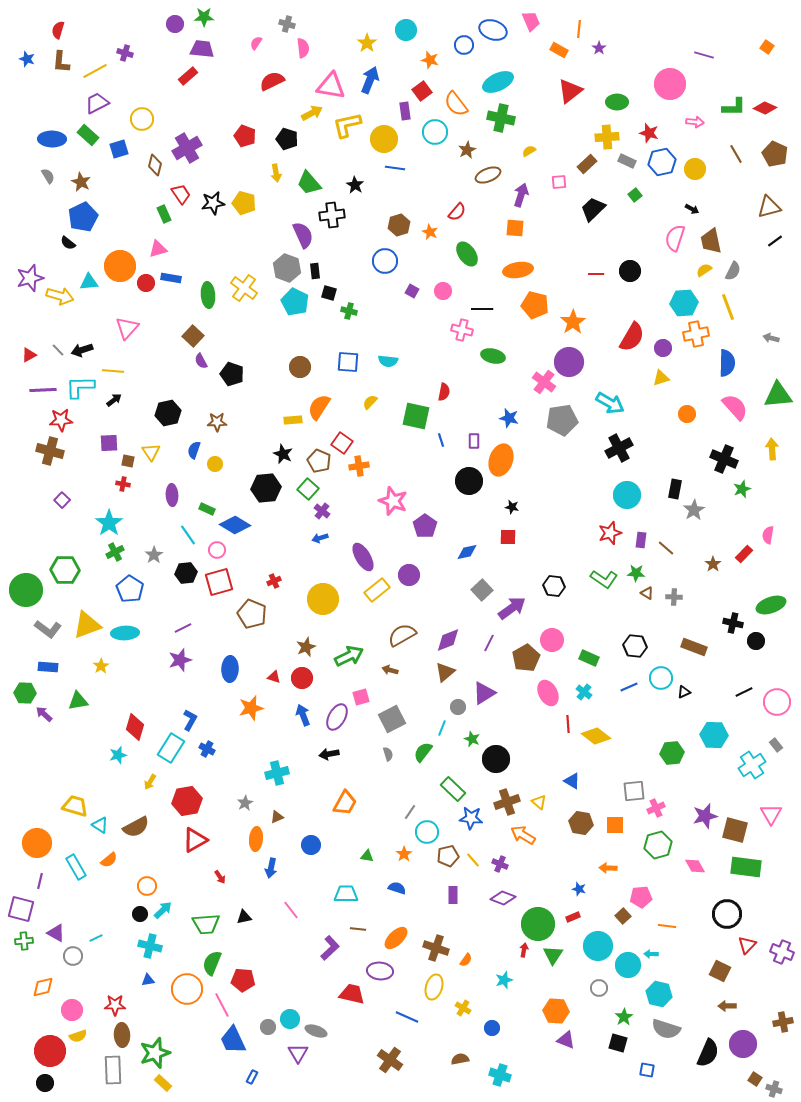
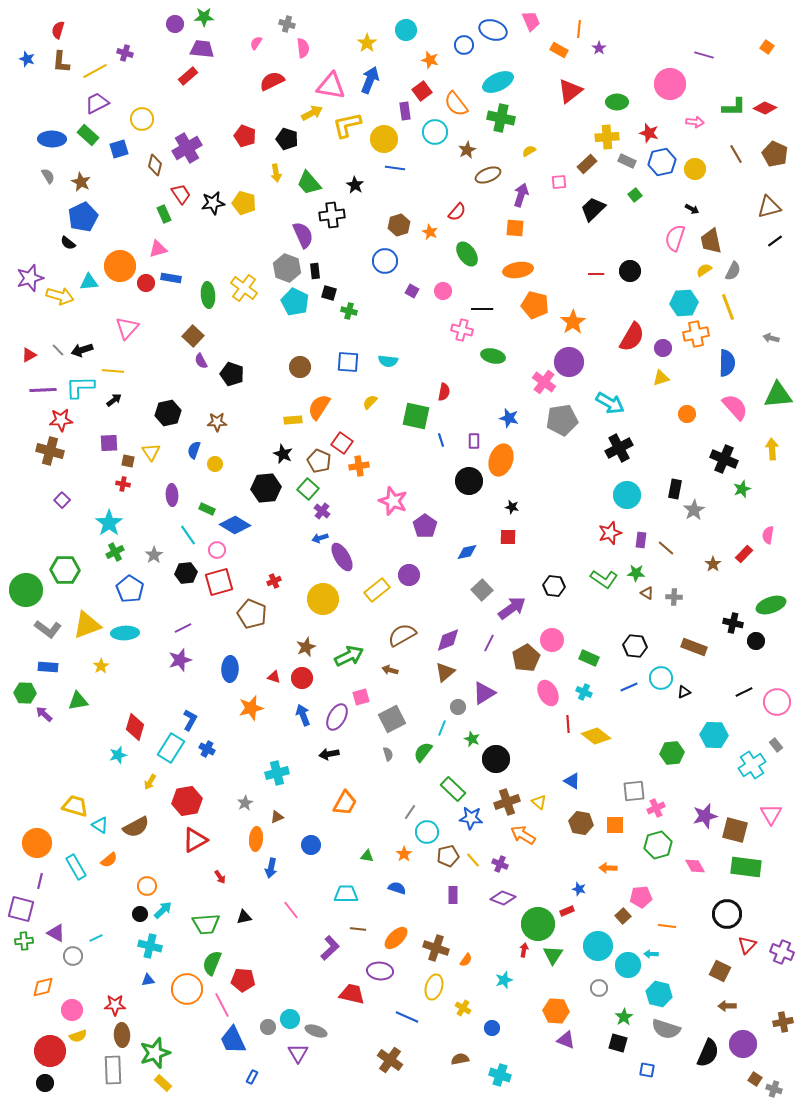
purple ellipse at (363, 557): moved 21 px left
cyan cross at (584, 692): rotated 14 degrees counterclockwise
red rectangle at (573, 917): moved 6 px left, 6 px up
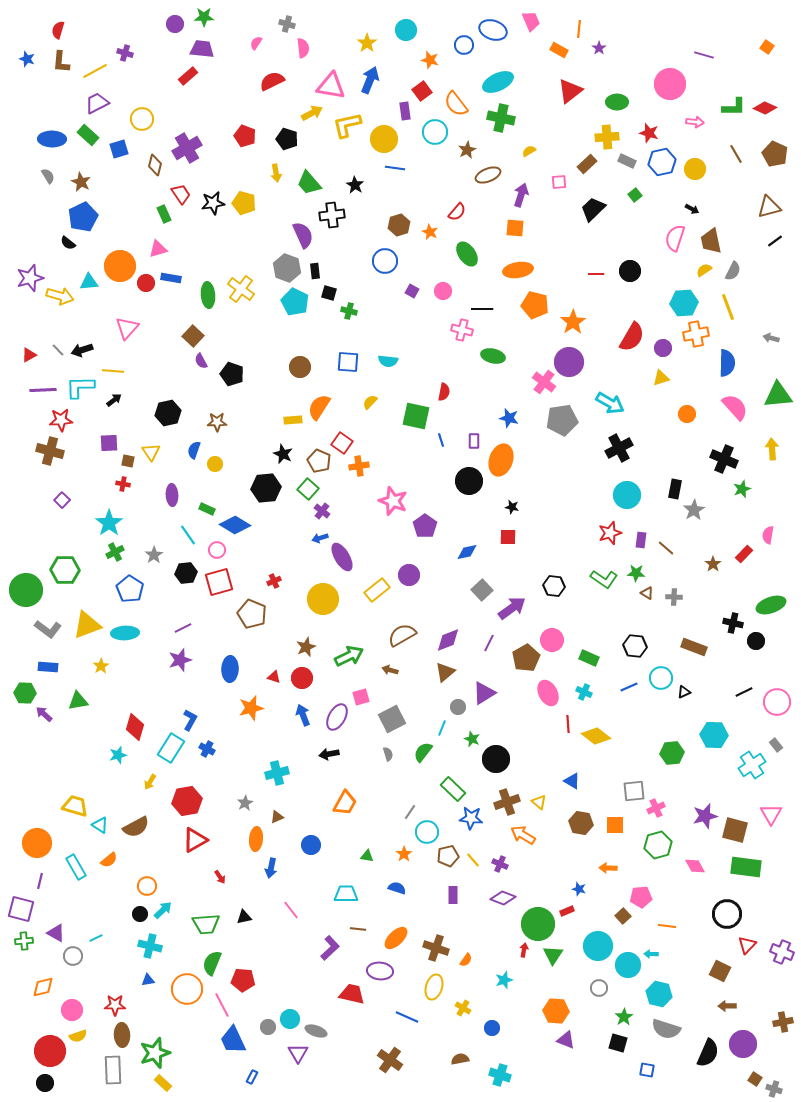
yellow cross at (244, 288): moved 3 px left, 1 px down
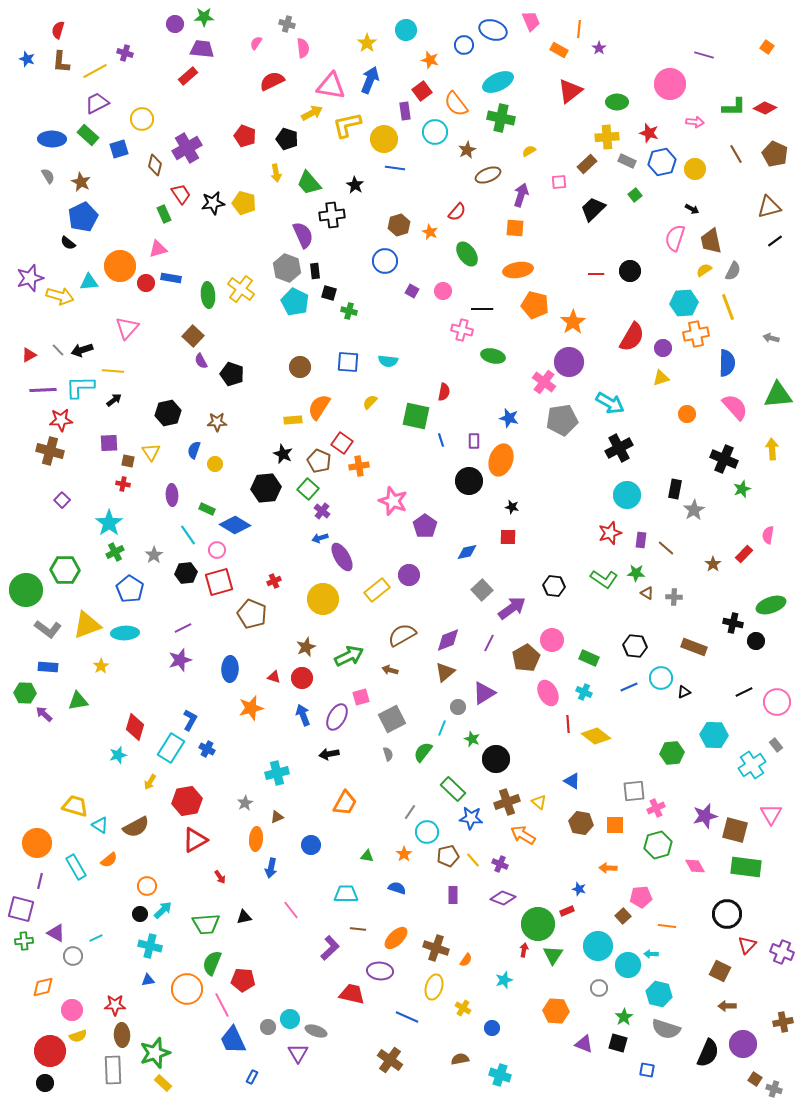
purple triangle at (566, 1040): moved 18 px right, 4 px down
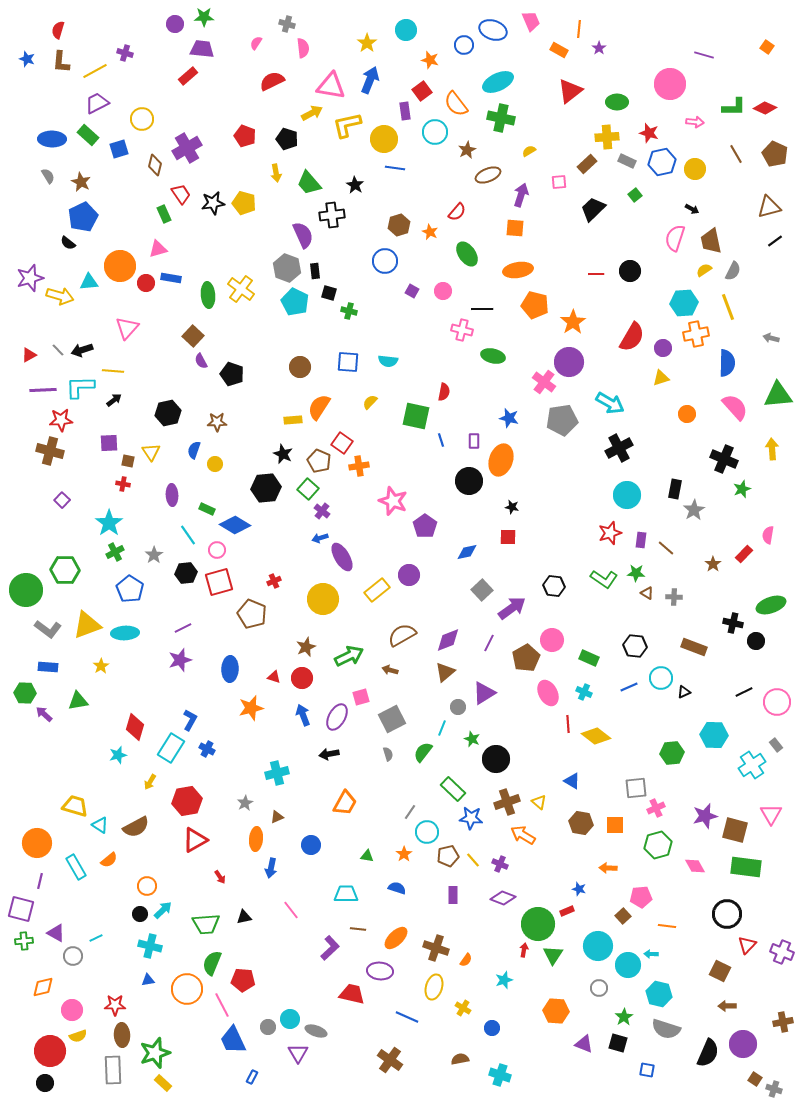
gray square at (634, 791): moved 2 px right, 3 px up
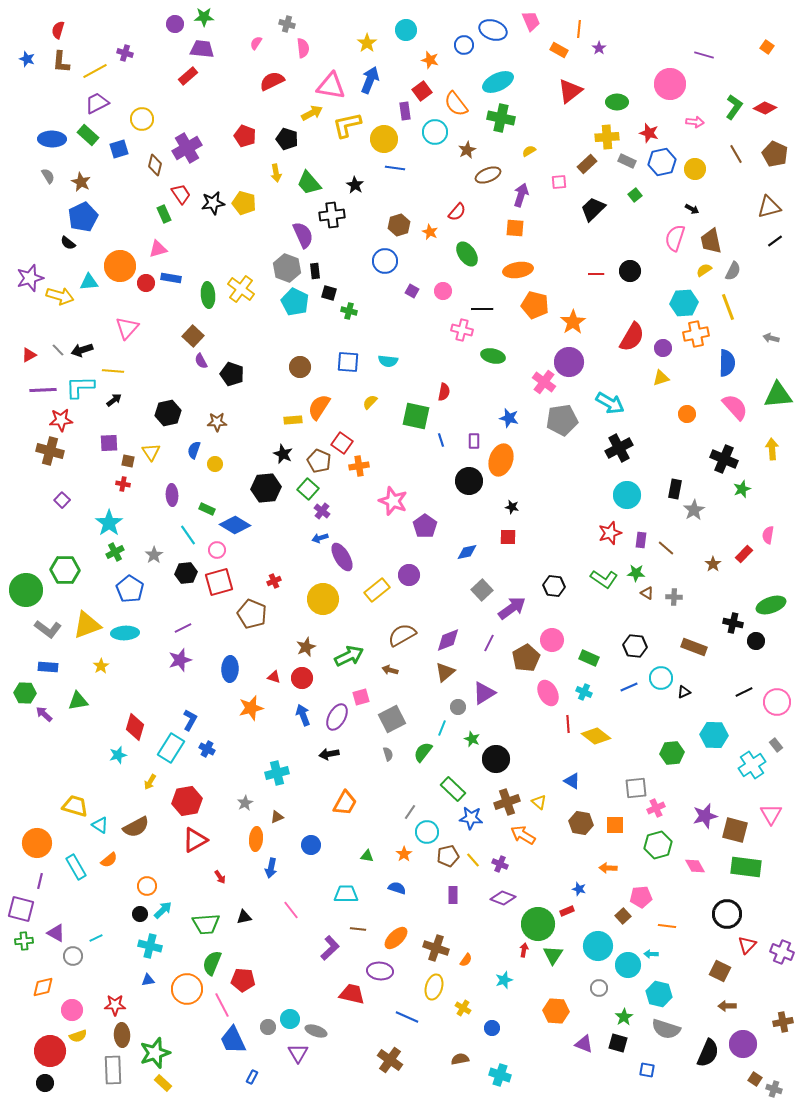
green L-shape at (734, 107): rotated 55 degrees counterclockwise
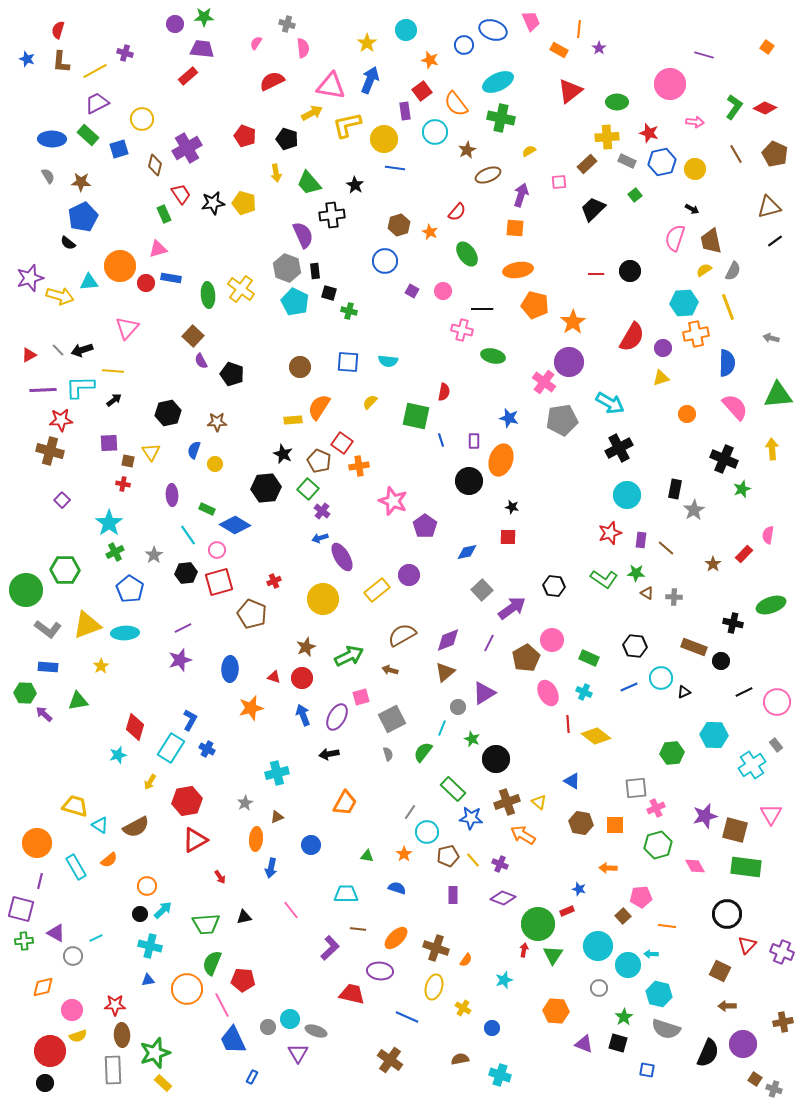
brown star at (81, 182): rotated 24 degrees counterclockwise
black circle at (756, 641): moved 35 px left, 20 px down
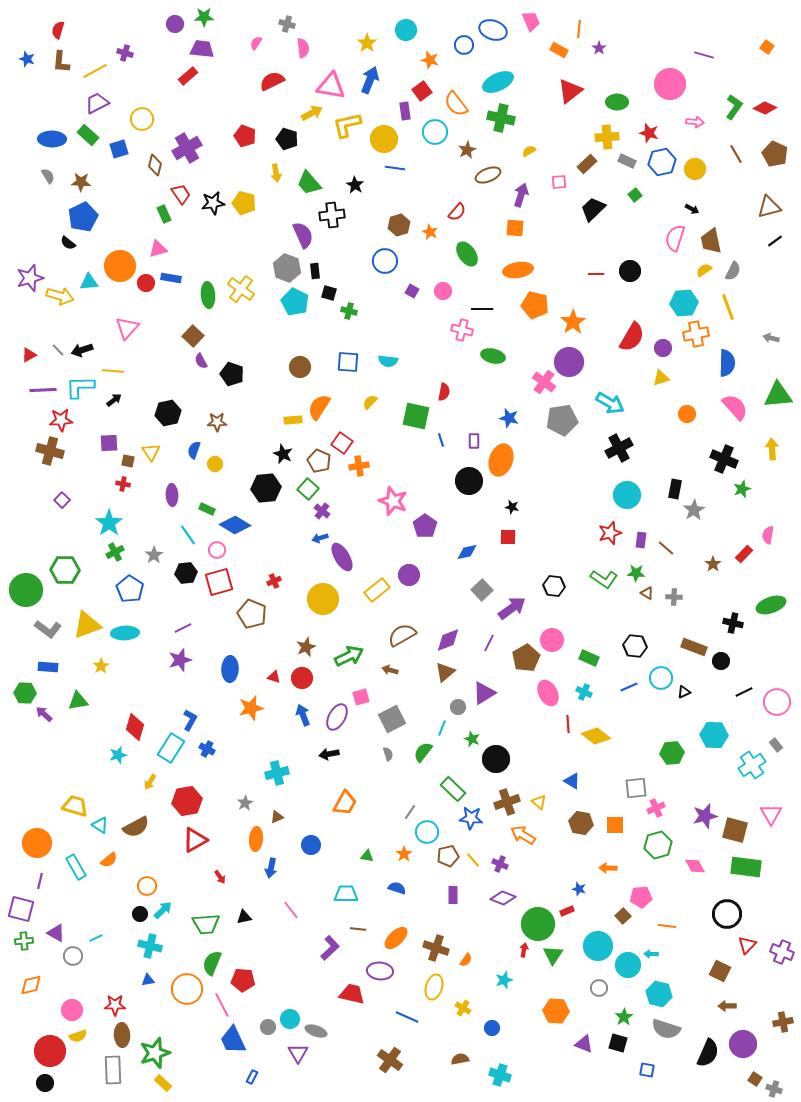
orange diamond at (43, 987): moved 12 px left, 2 px up
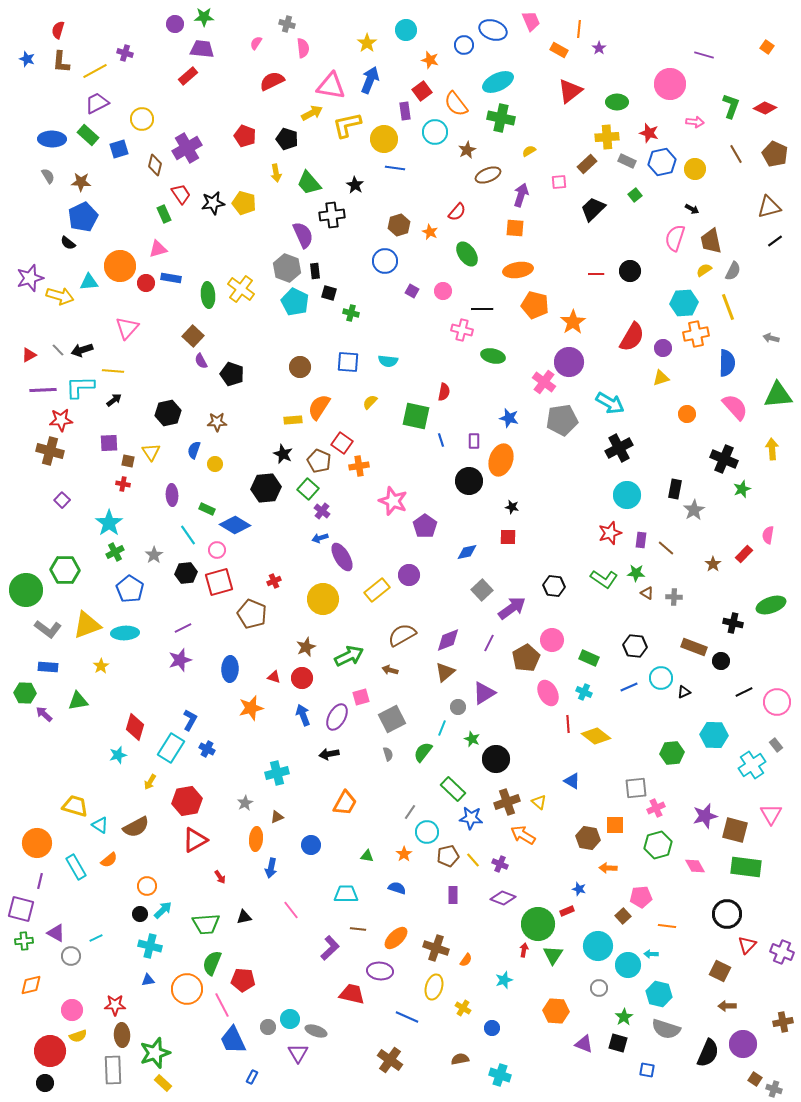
green L-shape at (734, 107): moved 3 px left, 1 px up; rotated 15 degrees counterclockwise
green cross at (349, 311): moved 2 px right, 2 px down
brown hexagon at (581, 823): moved 7 px right, 15 px down
gray circle at (73, 956): moved 2 px left
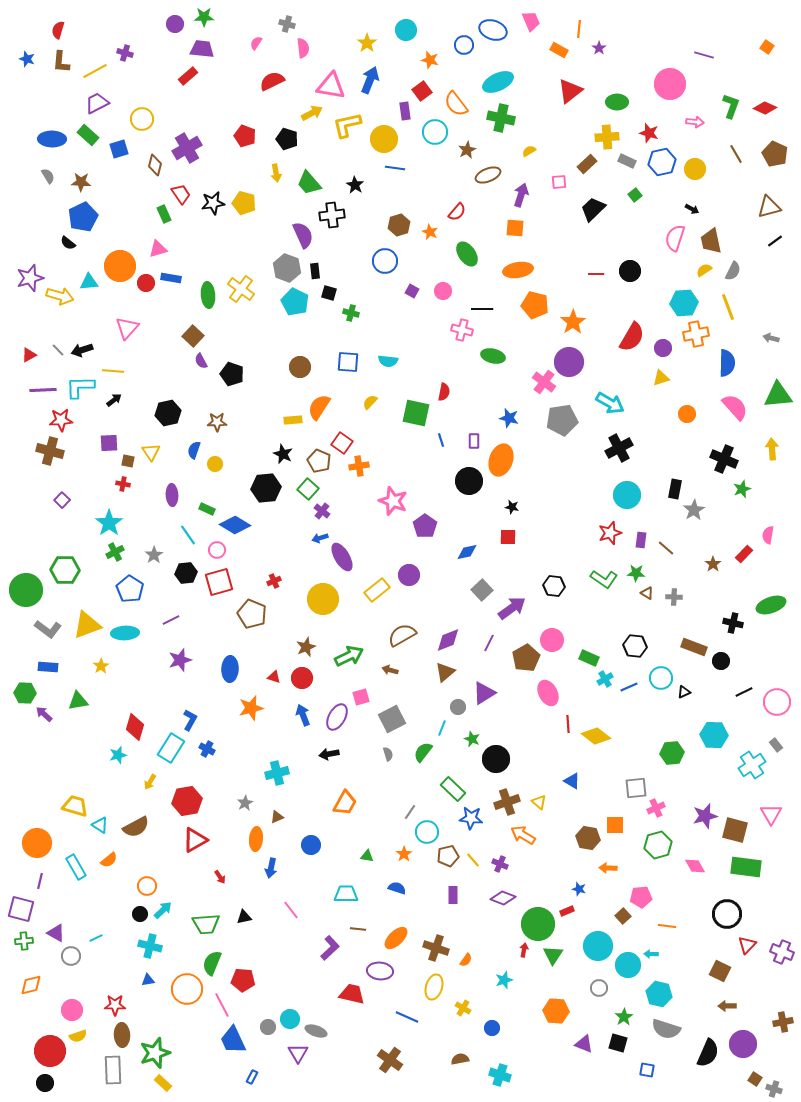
green square at (416, 416): moved 3 px up
purple line at (183, 628): moved 12 px left, 8 px up
cyan cross at (584, 692): moved 21 px right, 13 px up; rotated 35 degrees clockwise
